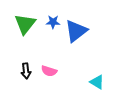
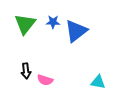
pink semicircle: moved 4 px left, 9 px down
cyan triangle: moved 1 px right; rotated 21 degrees counterclockwise
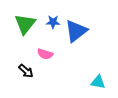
black arrow: rotated 42 degrees counterclockwise
pink semicircle: moved 26 px up
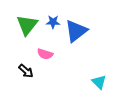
green triangle: moved 2 px right, 1 px down
cyan triangle: moved 1 px right; rotated 35 degrees clockwise
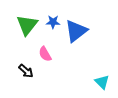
pink semicircle: rotated 42 degrees clockwise
cyan triangle: moved 3 px right
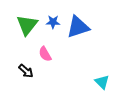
blue triangle: moved 2 px right, 4 px up; rotated 20 degrees clockwise
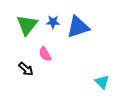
black arrow: moved 2 px up
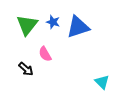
blue star: rotated 16 degrees clockwise
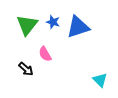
cyan triangle: moved 2 px left, 2 px up
